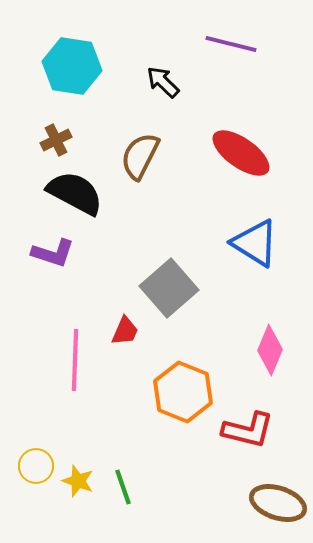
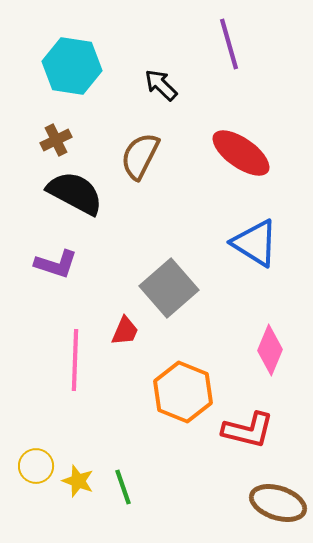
purple line: moved 2 px left; rotated 60 degrees clockwise
black arrow: moved 2 px left, 3 px down
purple L-shape: moved 3 px right, 11 px down
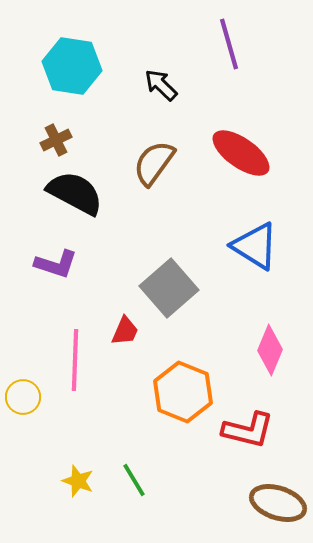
brown semicircle: moved 14 px right, 7 px down; rotated 9 degrees clockwise
blue triangle: moved 3 px down
yellow circle: moved 13 px left, 69 px up
green line: moved 11 px right, 7 px up; rotated 12 degrees counterclockwise
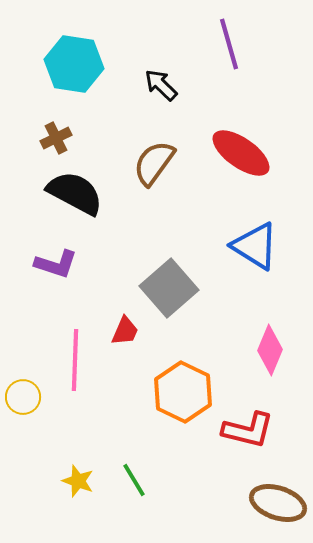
cyan hexagon: moved 2 px right, 2 px up
brown cross: moved 2 px up
orange hexagon: rotated 4 degrees clockwise
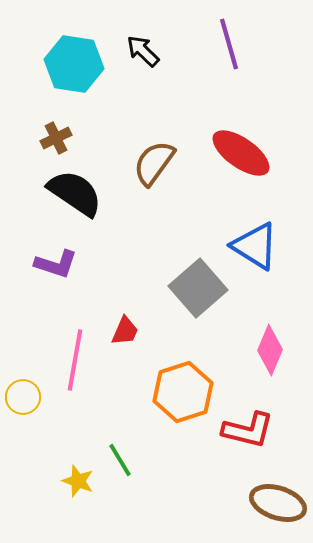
black arrow: moved 18 px left, 34 px up
black semicircle: rotated 6 degrees clockwise
gray square: moved 29 px right
pink line: rotated 8 degrees clockwise
orange hexagon: rotated 16 degrees clockwise
green line: moved 14 px left, 20 px up
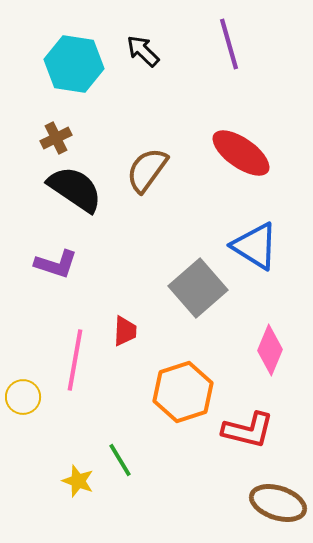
brown semicircle: moved 7 px left, 7 px down
black semicircle: moved 4 px up
red trapezoid: rotated 20 degrees counterclockwise
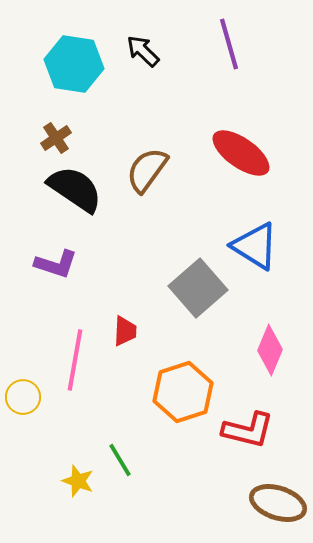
brown cross: rotated 8 degrees counterclockwise
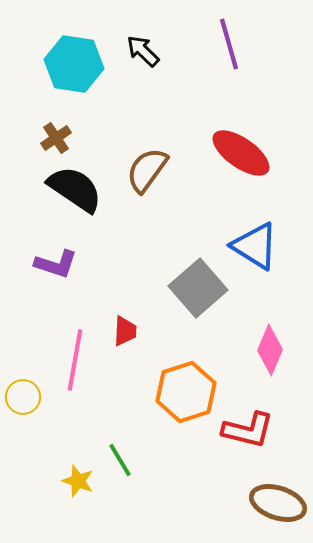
orange hexagon: moved 3 px right
